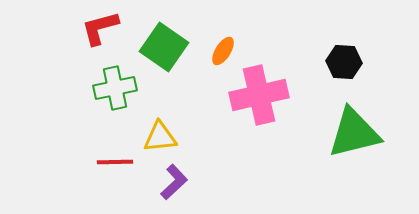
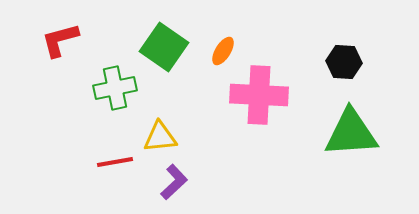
red L-shape: moved 40 px left, 12 px down
pink cross: rotated 16 degrees clockwise
green triangle: moved 3 px left; rotated 10 degrees clockwise
red line: rotated 9 degrees counterclockwise
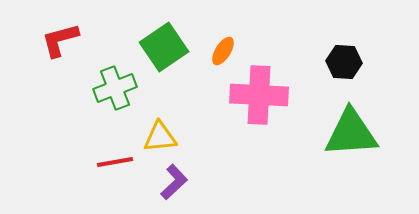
green square: rotated 21 degrees clockwise
green cross: rotated 9 degrees counterclockwise
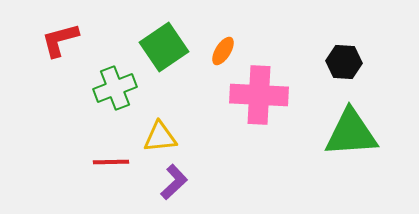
red line: moved 4 px left; rotated 9 degrees clockwise
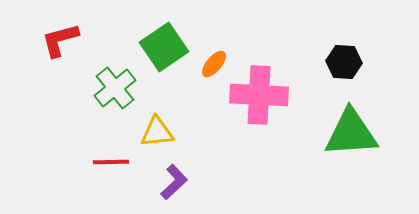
orange ellipse: moved 9 px left, 13 px down; rotated 8 degrees clockwise
green cross: rotated 18 degrees counterclockwise
yellow triangle: moved 3 px left, 5 px up
